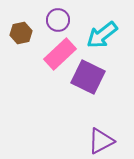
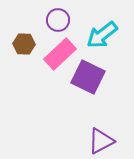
brown hexagon: moved 3 px right, 11 px down; rotated 15 degrees clockwise
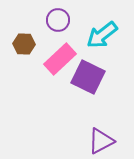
pink rectangle: moved 5 px down
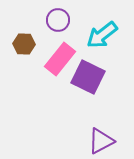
pink rectangle: rotated 8 degrees counterclockwise
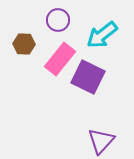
purple triangle: rotated 20 degrees counterclockwise
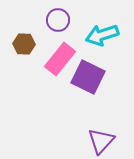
cyan arrow: rotated 20 degrees clockwise
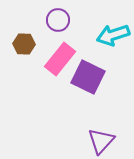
cyan arrow: moved 11 px right
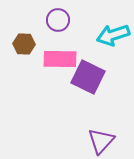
pink rectangle: rotated 52 degrees clockwise
